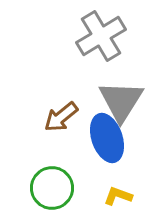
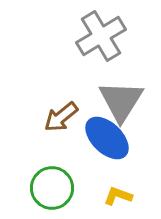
blue ellipse: rotated 27 degrees counterclockwise
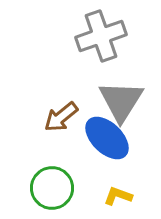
gray cross: rotated 12 degrees clockwise
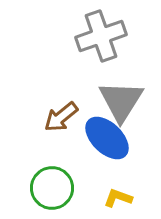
yellow L-shape: moved 2 px down
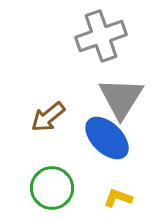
gray triangle: moved 3 px up
brown arrow: moved 13 px left
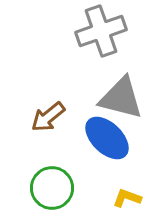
gray cross: moved 5 px up
gray triangle: rotated 48 degrees counterclockwise
yellow L-shape: moved 9 px right
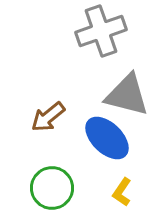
gray triangle: moved 6 px right, 3 px up
yellow L-shape: moved 5 px left, 6 px up; rotated 76 degrees counterclockwise
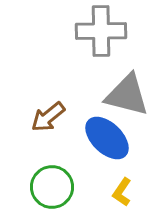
gray cross: rotated 18 degrees clockwise
green circle: moved 1 px up
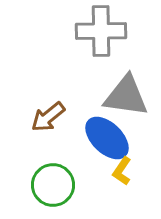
gray triangle: moved 1 px left, 1 px down; rotated 6 degrees counterclockwise
green circle: moved 1 px right, 2 px up
yellow L-shape: moved 21 px up
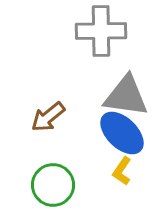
blue ellipse: moved 15 px right, 5 px up
